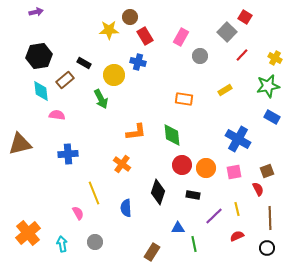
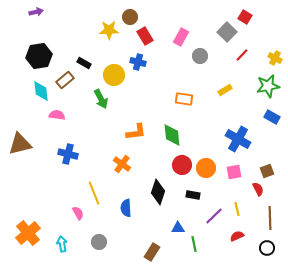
blue cross at (68, 154): rotated 18 degrees clockwise
gray circle at (95, 242): moved 4 px right
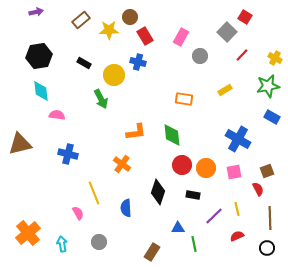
brown rectangle at (65, 80): moved 16 px right, 60 px up
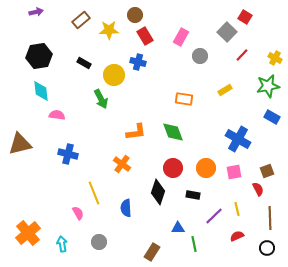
brown circle at (130, 17): moved 5 px right, 2 px up
green diamond at (172, 135): moved 1 px right, 3 px up; rotated 15 degrees counterclockwise
red circle at (182, 165): moved 9 px left, 3 px down
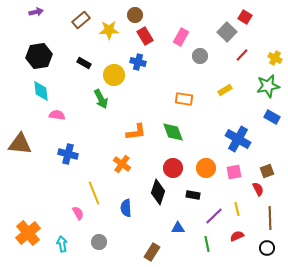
brown triangle at (20, 144): rotated 20 degrees clockwise
green line at (194, 244): moved 13 px right
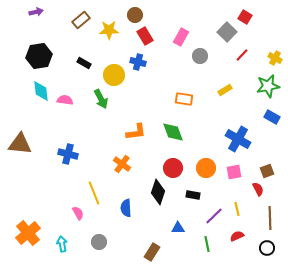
pink semicircle at (57, 115): moved 8 px right, 15 px up
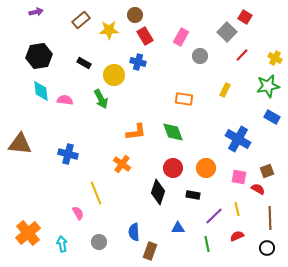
yellow rectangle at (225, 90): rotated 32 degrees counterclockwise
pink square at (234, 172): moved 5 px right, 5 px down; rotated 21 degrees clockwise
red semicircle at (258, 189): rotated 32 degrees counterclockwise
yellow line at (94, 193): moved 2 px right
blue semicircle at (126, 208): moved 8 px right, 24 px down
brown rectangle at (152, 252): moved 2 px left, 1 px up; rotated 12 degrees counterclockwise
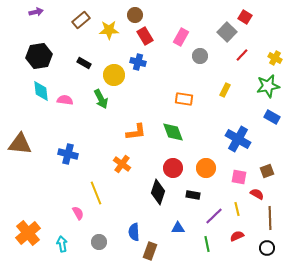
red semicircle at (258, 189): moved 1 px left, 5 px down
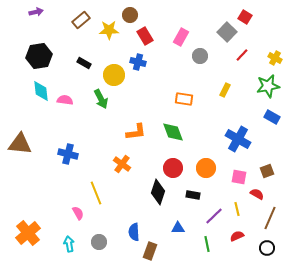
brown circle at (135, 15): moved 5 px left
brown line at (270, 218): rotated 25 degrees clockwise
cyan arrow at (62, 244): moved 7 px right
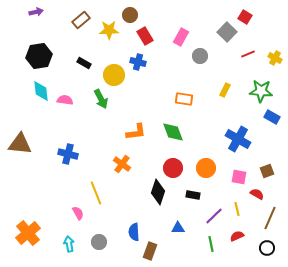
red line at (242, 55): moved 6 px right, 1 px up; rotated 24 degrees clockwise
green star at (268, 86): moved 7 px left, 5 px down; rotated 15 degrees clockwise
green line at (207, 244): moved 4 px right
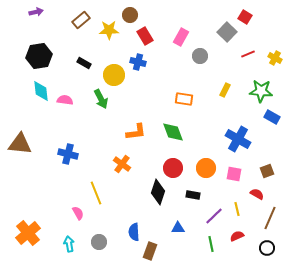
pink square at (239, 177): moved 5 px left, 3 px up
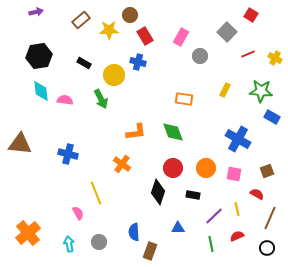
red square at (245, 17): moved 6 px right, 2 px up
